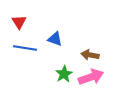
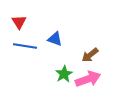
blue line: moved 2 px up
brown arrow: rotated 48 degrees counterclockwise
pink arrow: moved 3 px left, 2 px down
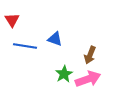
red triangle: moved 7 px left, 2 px up
brown arrow: rotated 30 degrees counterclockwise
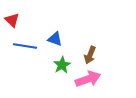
red triangle: rotated 14 degrees counterclockwise
green star: moved 2 px left, 9 px up
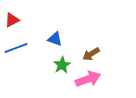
red triangle: rotated 49 degrees clockwise
blue line: moved 9 px left, 2 px down; rotated 30 degrees counterclockwise
brown arrow: moved 1 px right, 1 px up; rotated 36 degrees clockwise
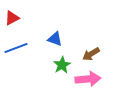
red triangle: moved 2 px up
pink arrow: rotated 15 degrees clockwise
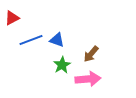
blue triangle: moved 2 px right, 1 px down
blue line: moved 15 px right, 8 px up
brown arrow: rotated 18 degrees counterclockwise
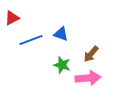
blue triangle: moved 4 px right, 6 px up
green star: rotated 24 degrees counterclockwise
pink arrow: moved 1 px up
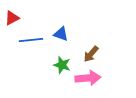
blue line: rotated 15 degrees clockwise
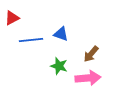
green star: moved 3 px left, 1 px down
